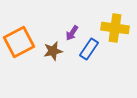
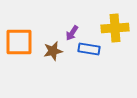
yellow cross: rotated 12 degrees counterclockwise
orange square: rotated 28 degrees clockwise
blue rectangle: rotated 65 degrees clockwise
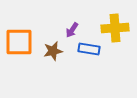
purple arrow: moved 3 px up
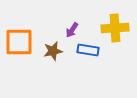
blue rectangle: moved 1 px left, 1 px down
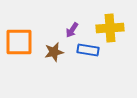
yellow cross: moved 5 px left
brown star: moved 1 px right, 1 px down
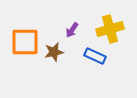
yellow cross: moved 1 px down; rotated 12 degrees counterclockwise
orange square: moved 6 px right
blue rectangle: moved 7 px right, 6 px down; rotated 15 degrees clockwise
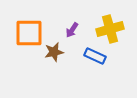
orange square: moved 4 px right, 9 px up
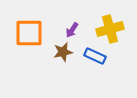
brown star: moved 9 px right
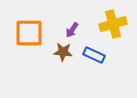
yellow cross: moved 3 px right, 5 px up
brown star: rotated 18 degrees clockwise
blue rectangle: moved 1 px left, 1 px up
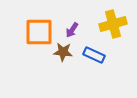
orange square: moved 10 px right, 1 px up
